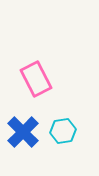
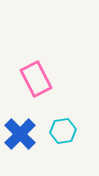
blue cross: moved 3 px left, 2 px down
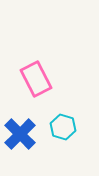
cyan hexagon: moved 4 px up; rotated 25 degrees clockwise
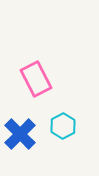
cyan hexagon: moved 1 px up; rotated 15 degrees clockwise
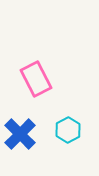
cyan hexagon: moved 5 px right, 4 px down
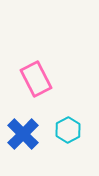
blue cross: moved 3 px right
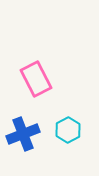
blue cross: rotated 24 degrees clockwise
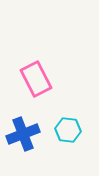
cyan hexagon: rotated 25 degrees counterclockwise
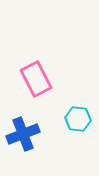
cyan hexagon: moved 10 px right, 11 px up
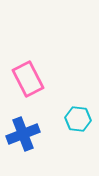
pink rectangle: moved 8 px left
